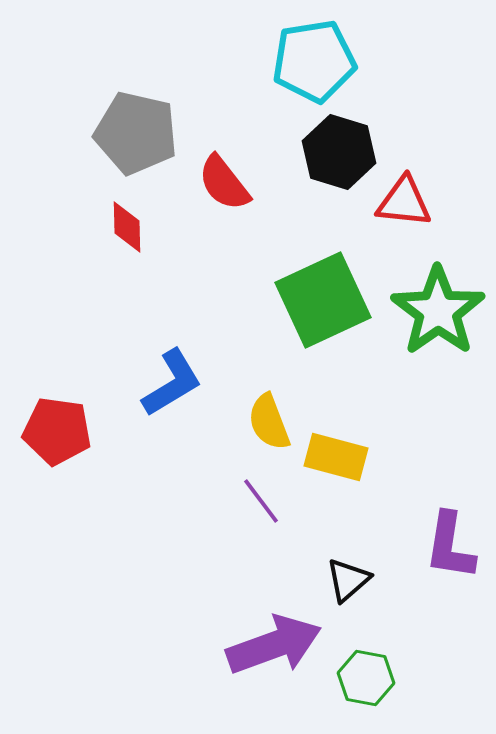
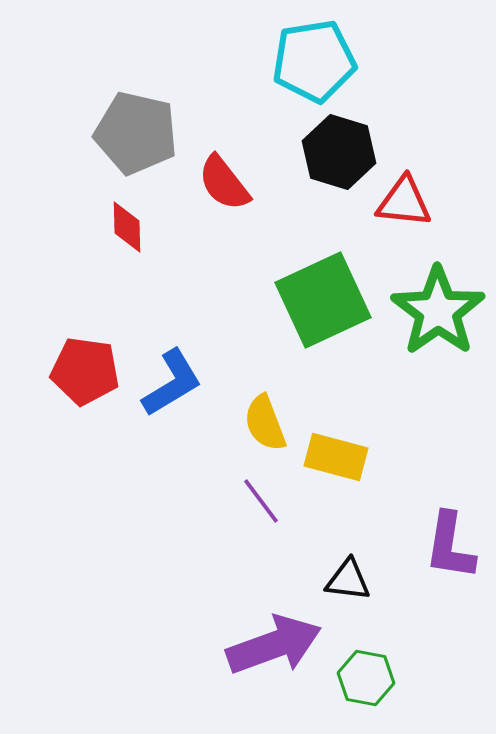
yellow semicircle: moved 4 px left, 1 px down
red pentagon: moved 28 px right, 60 px up
black triangle: rotated 48 degrees clockwise
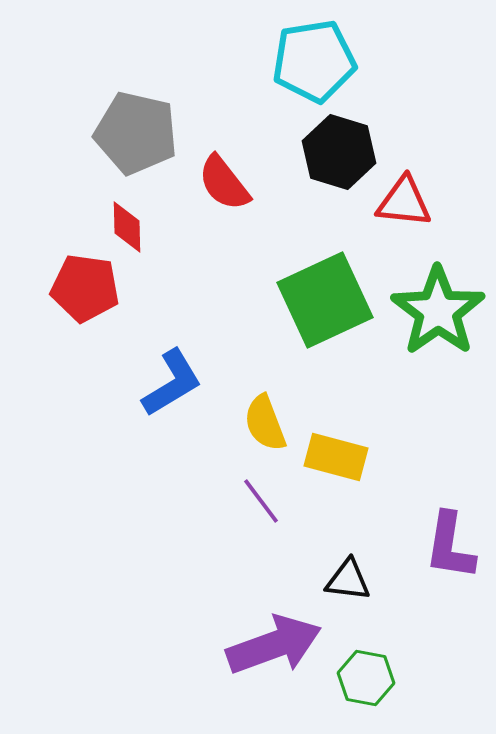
green square: moved 2 px right
red pentagon: moved 83 px up
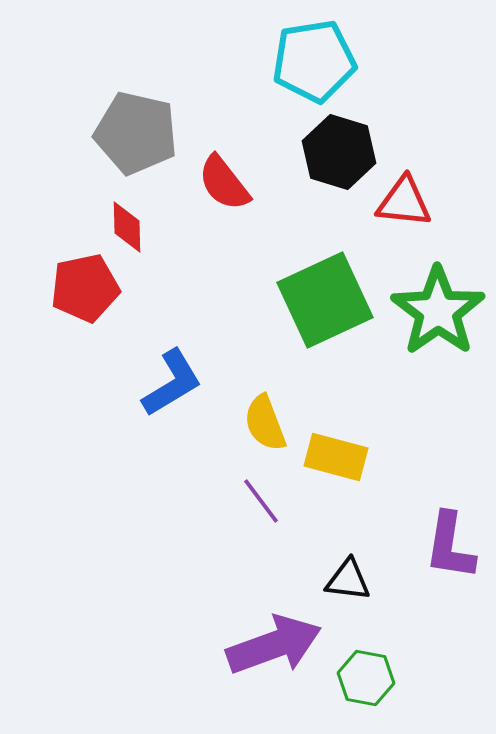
red pentagon: rotated 20 degrees counterclockwise
